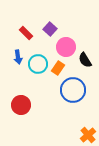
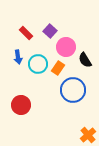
purple square: moved 2 px down
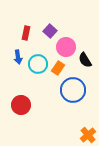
red rectangle: rotated 56 degrees clockwise
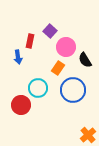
red rectangle: moved 4 px right, 8 px down
cyan circle: moved 24 px down
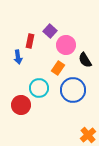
pink circle: moved 2 px up
cyan circle: moved 1 px right
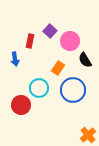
pink circle: moved 4 px right, 4 px up
blue arrow: moved 3 px left, 2 px down
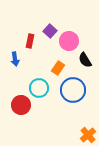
pink circle: moved 1 px left
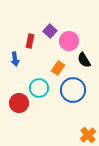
black semicircle: moved 1 px left
red circle: moved 2 px left, 2 px up
